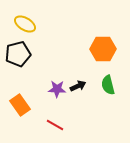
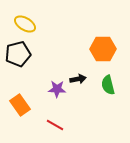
black arrow: moved 7 px up; rotated 14 degrees clockwise
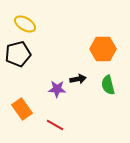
orange rectangle: moved 2 px right, 4 px down
